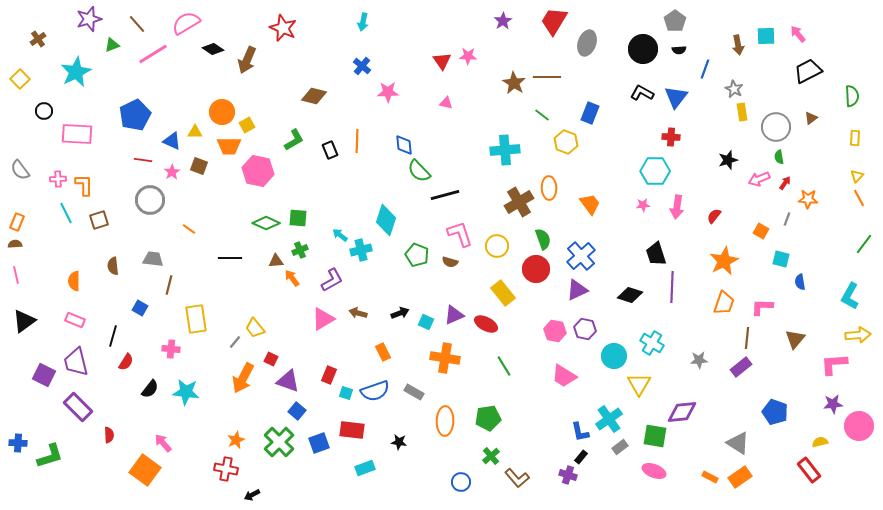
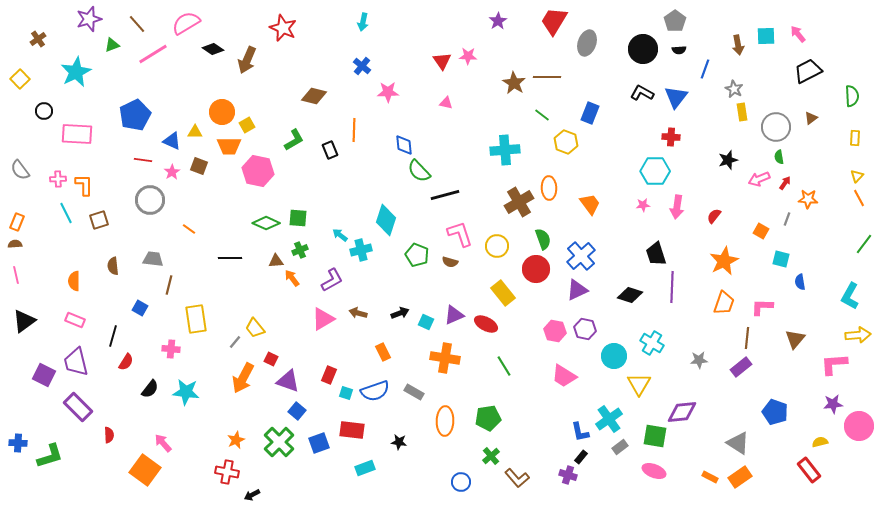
purple star at (503, 21): moved 5 px left
orange line at (357, 141): moved 3 px left, 11 px up
red cross at (226, 469): moved 1 px right, 3 px down
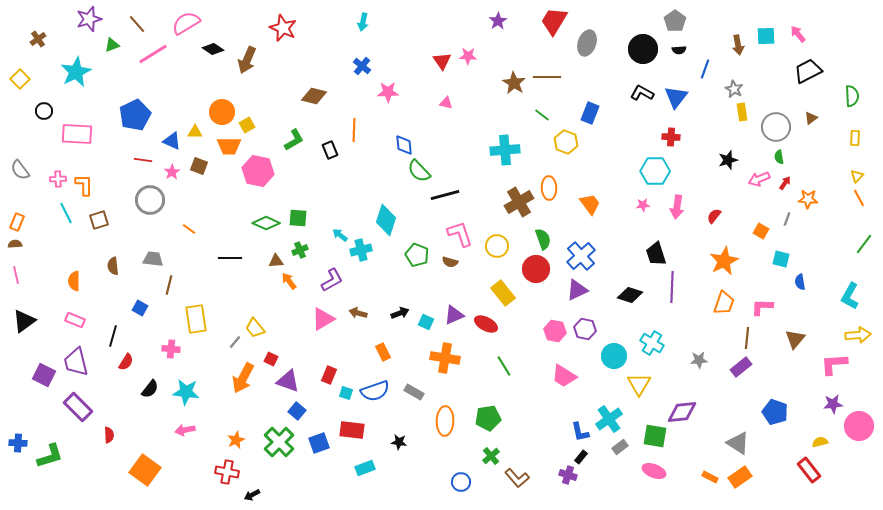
orange arrow at (292, 278): moved 3 px left, 3 px down
pink arrow at (163, 443): moved 22 px right, 13 px up; rotated 60 degrees counterclockwise
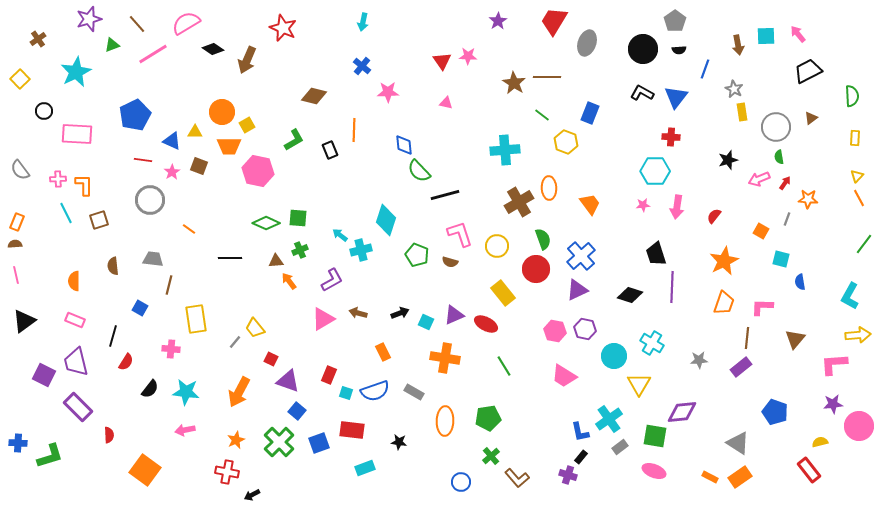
orange arrow at (243, 378): moved 4 px left, 14 px down
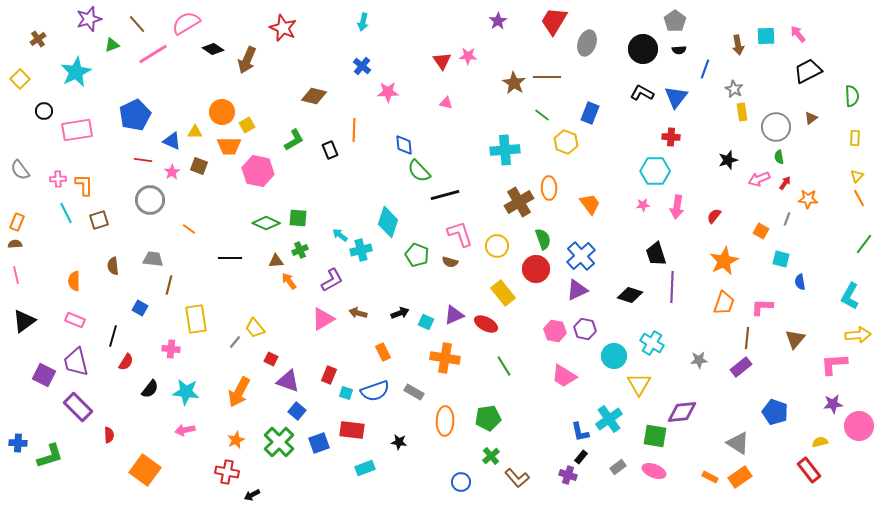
pink rectangle at (77, 134): moved 4 px up; rotated 12 degrees counterclockwise
cyan diamond at (386, 220): moved 2 px right, 2 px down
gray rectangle at (620, 447): moved 2 px left, 20 px down
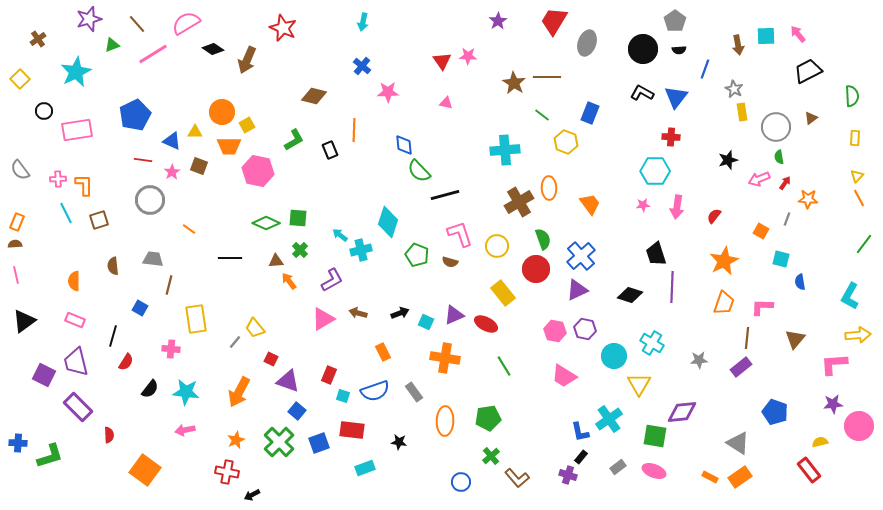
green cross at (300, 250): rotated 21 degrees counterclockwise
gray rectangle at (414, 392): rotated 24 degrees clockwise
cyan square at (346, 393): moved 3 px left, 3 px down
